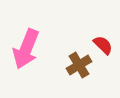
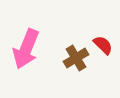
brown cross: moved 3 px left, 7 px up
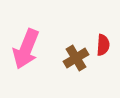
red semicircle: rotated 50 degrees clockwise
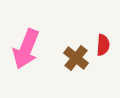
brown cross: rotated 20 degrees counterclockwise
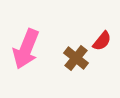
red semicircle: moved 1 px left, 4 px up; rotated 35 degrees clockwise
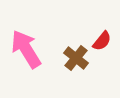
pink arrow: rotated 126 degrees clockwise
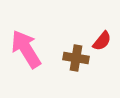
brown cross: rotated 30 degrees counterclockwise
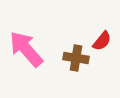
pink arrow: rotated 9 degrees counterclockwise
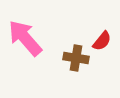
pink arrow: moved 1 px left, 11 px up
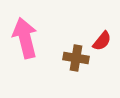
pink arrow: rotated 27 degrees clockwise
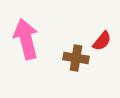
pink arrow: moved 1 px right, 1 px down
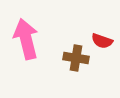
red semicircle: rotated 70 degrees clockwise
